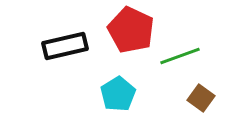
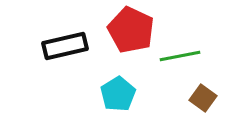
green line: rotated 9 degrees clockwise
brown square: moved 2 px right
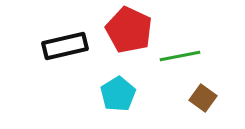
red pentagon: moved 2 px left
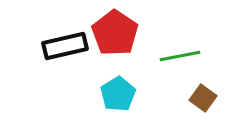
red pentagon: moved 14 px left, 3 px down; rotated 9 degrees clockwise
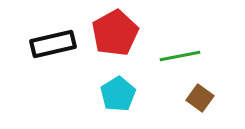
red pentagon: rotated 9 degrees clockwise
black rectangle: moved 12 px left, 2 px up
brown square: moved 3 px left
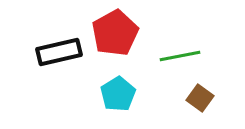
black rectangle: moved 6 px right, 8 px down
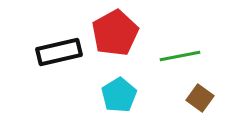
cyan pentagon: moved 1 px right, 1 px down
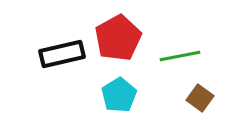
red pentagon: moved 3 px right, 5 px down
black rectangle: moved 3 px right, 2 px down
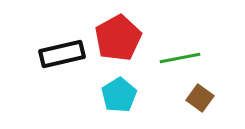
green line: moved 2 px down
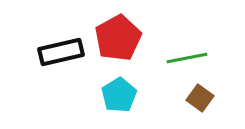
black rectangle: moved 1 px left, 2 px up
green line: moved 7 px right
